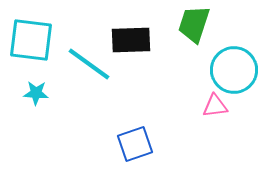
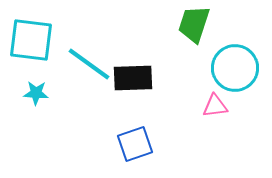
black rectangle: moved 2 px right, 38 px down
cyan circle: moved 1 px right, 2 px up
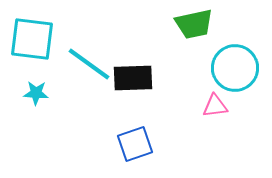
green trapezoid: rotated 120 degrees counterclockwise
cyan square: moved 1 px right, 1 px up
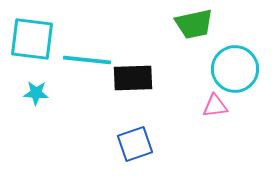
cyan line: moved 2 px left, 4 px up; rotated 30 degrees counterclockwise
cyan circle: moved 1 px down
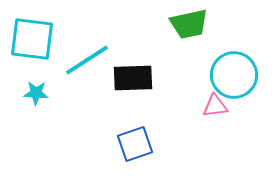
green trapezoid: moved 5 px left
cyan line: rotated 39 degrees counterclockwise
cyan circle: moved 1 px left, 6 px down
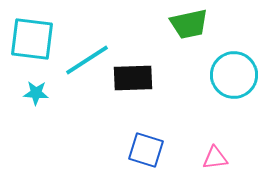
pink triangle: moved 52 px down
blue square: moved 11 px right, 6 px down; rotated 36 degrees clockwise
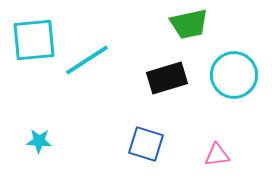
cyan square: moved 2 px right, 1 px down; rotated 12 degrees counterclockwise
black rectangle: moved 34 px right; rotated 15 degrees counterclockwise
cyan star: moved 3 px right, 48 px down
blue square: moved 6 px up
pink triangle: moved 2 px right, 3 px up
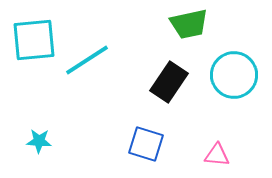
black rectangle: moved 2 px right, 4 px down; rotated 39 degrees counterclockwise
pink triangle: rotated 12 degrees clockwise
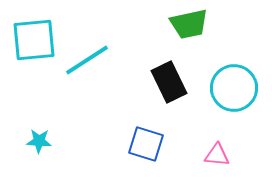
cyan circle: moved 13 px down
black rectangle: rotated 60 degrees counterclockwise
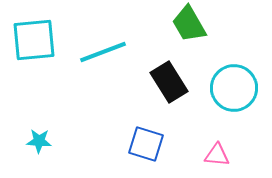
green trapezoid: rotated 72 degrees clockwise
cyan line: moved 16 px right, 8 px up; rotated 12 degrees clockwise
black rectangle: rotated 6 degrees counterclockwise
